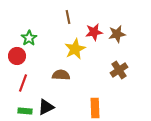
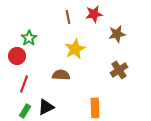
red star: moved 18 px up
red line: moved 1 px right, 1 px down
green rectangle: rotated 64 degrees counterclockwise
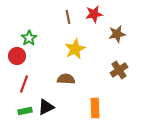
brown semicircle: moved 5 px right, 4 px down
green rectangle: rotated 48 degrees clockwise
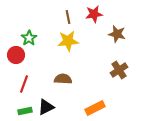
brown star: rotated 24 degrees clockwise
yellow star: moved 7 px left, 8 px up; rotated 20 degrees clockwise
red circle: moved 1 px left, 1 px up
brown semicircle: moved 3 px left
orange rectangle: rotated 66 degrees clockwise
